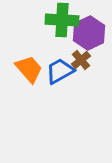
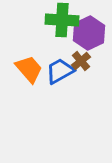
brown cross: moved 1 px down
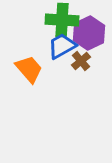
blue trapezoid: moved 2 px right, 25 px up
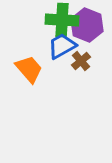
purple hexagon: moved 2 px left, 8 px up; rotated 12 degrees counterclockwise
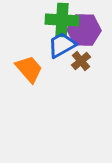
purple hexagon: moved 3 px left, 5 px down; rotated 20 degrees counterclockwise
blue trapezoid: moved 1 px up
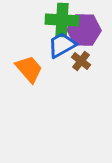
brown cross: rotated 12 degrees counterclockwise
